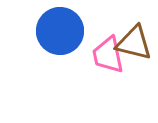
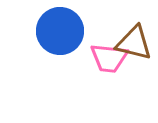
pink trapezoid: moved 1 px right, 3 px down; rotated 72 degrees counterclockwise
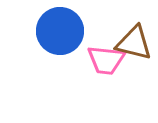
pink trapezoid: moved 3 px left, 2 px down
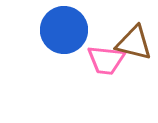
blue circle: moved 4 px right, 1 px up
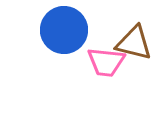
pink trapezoid: moved 2 px down
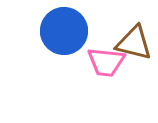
blue circle: moved 1 px down
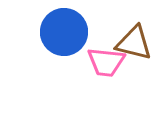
blue circle: moved 1 px down
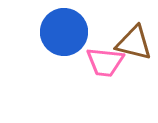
pink trapezoid: moved 1 px left
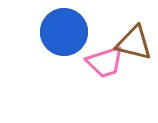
pink trapezoid: rotated 24 degrees counterclockwise
